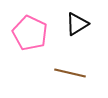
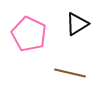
pink pentagon: moved 1 px left, 1 px down
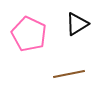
brown line: moved 1 px left, 1 px down; rotated 24 degrees counterclockwise
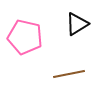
pink pentagon: moved 4 px left, 3 px down; rotated 12 degrees counterclockwise
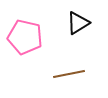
black triangle: moved 1 px right, 1 px up
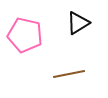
pink pentagon: moved 2 px up
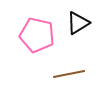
pink pentagon: moved 12 px right
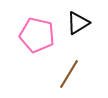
brown line: rotated 48 degrees counterclockwise
